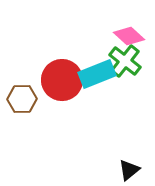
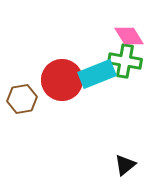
pink diamond: rotated 16 degrees clockwise
green cross: rotated 28 degrees counterclockwise
brown hexagon: rotated 8 degrees counterclockwise
black triangle: moved 4 px left, 5 px up
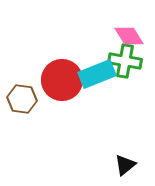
brown hexagon: rotated 16 degrees clockwise
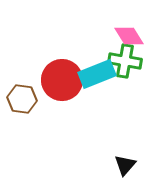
black triangle: rotated 10 degrees counterclockwise
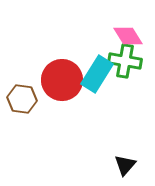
pink diamond: moved 1 px left
cyan rectangle: rotated 36 degrees counterclockwise
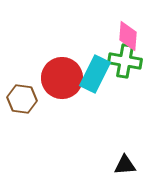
pink diamond: rotated 36 degrees clockwise
cyan rectangle: moved 2 px left; rotated 6 degrees counterclockwise
red circle: moved 2 px up
black triangle: rotated 45 degrees clockwise
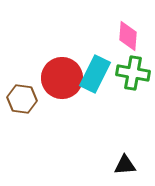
green cross: moved 8 px right, 12 px down
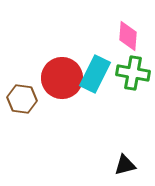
black triangle: rotated 10 degrees counterclockwise
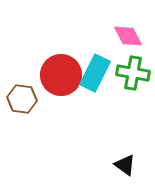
pink diamond: rotated 32 degrees counterclockwise
cyan rectangle: moved 1 px up
red circle: moved 1 px left, 3 px up
black triangle: rotated 50 degrees clockwise
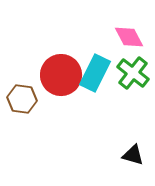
pink diamond: moved 1 px right, 1 px down
green cross: rotated 28 degrees clockwise
black triangle: moved 8 px right, 10 px up; rotated 20 degrees counterclockwise
